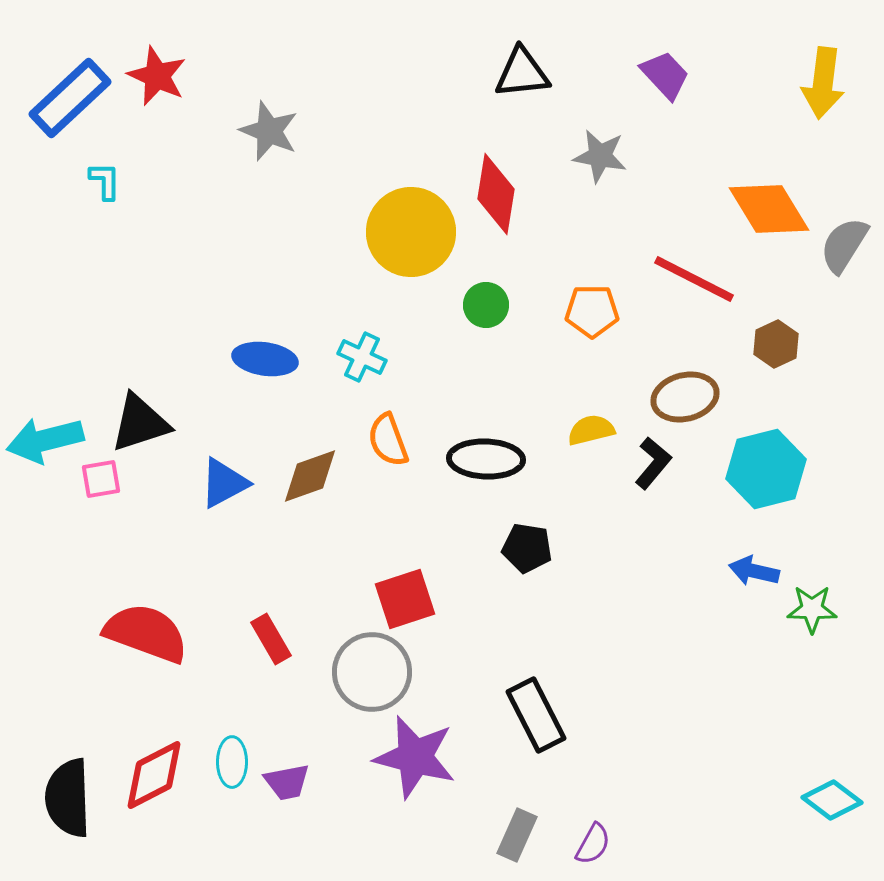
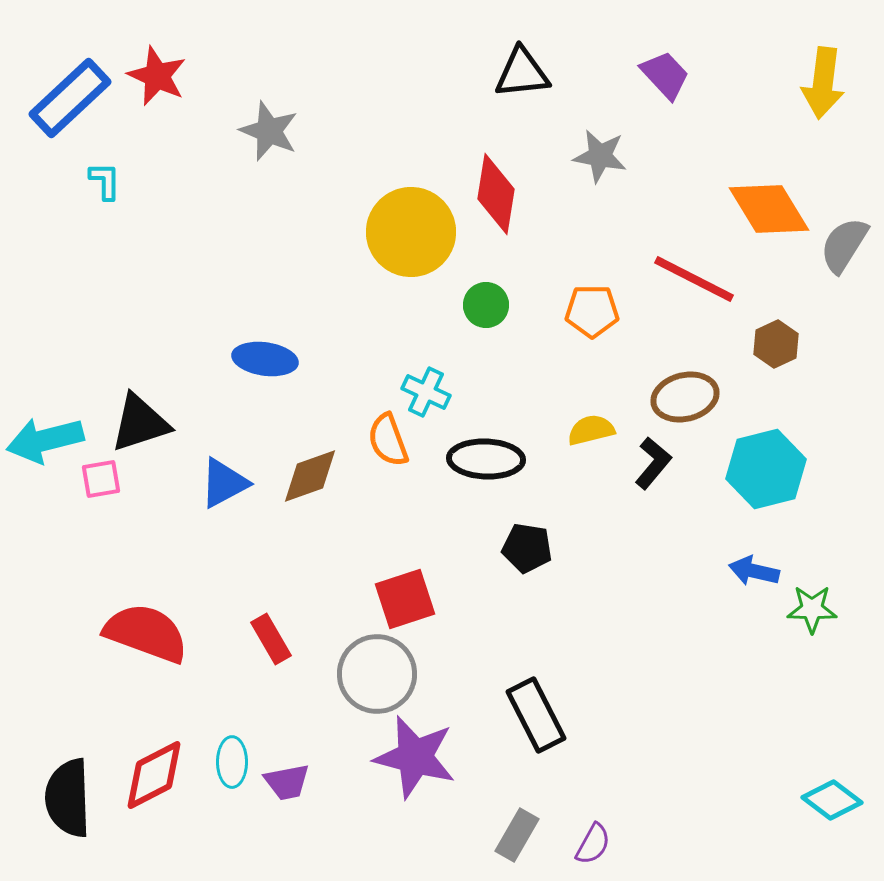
cyan cross at (362, 357): moved 64 px right, 35 px down
gray circle at (372, 672): moved 5 px right, 2 px down
gray rectangle at (517, 835): rotated 6 degrees clockwise
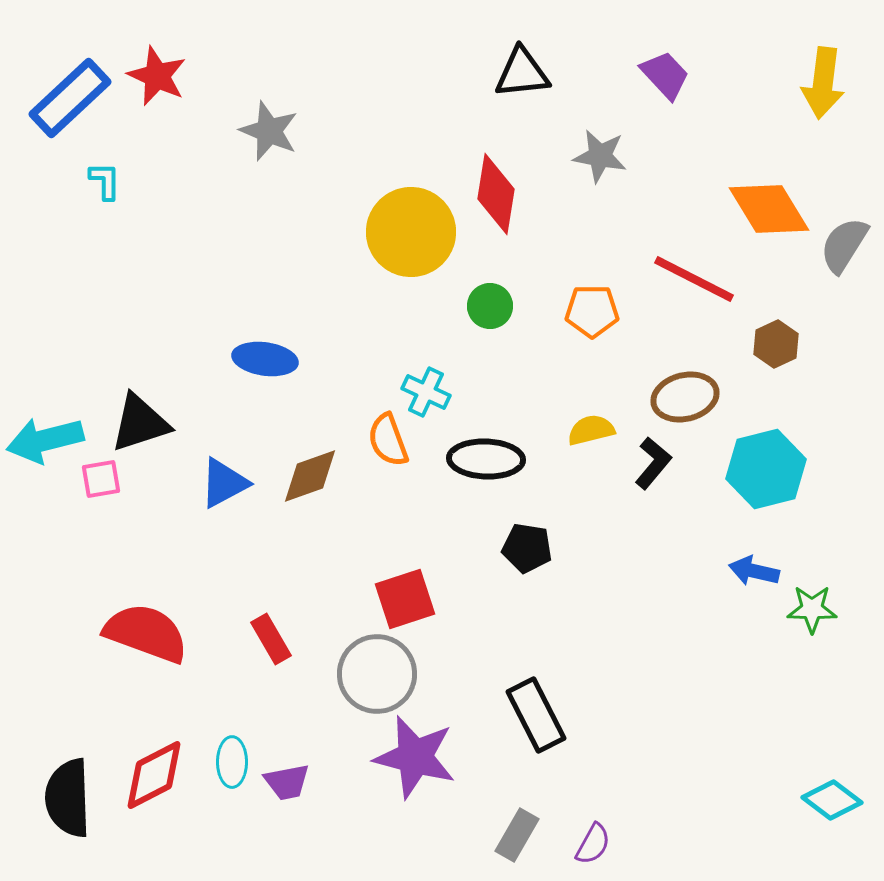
green circle at (486, 305): moved 4 px right, 1 px down
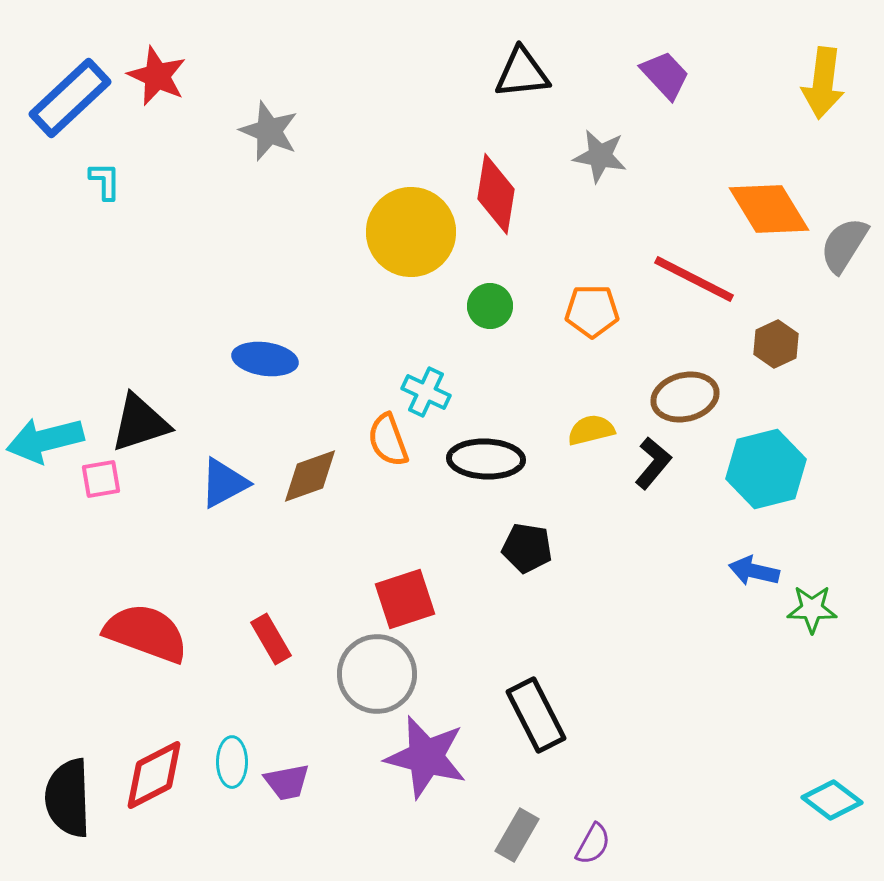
purple star at (415, 757): moved 11 px right
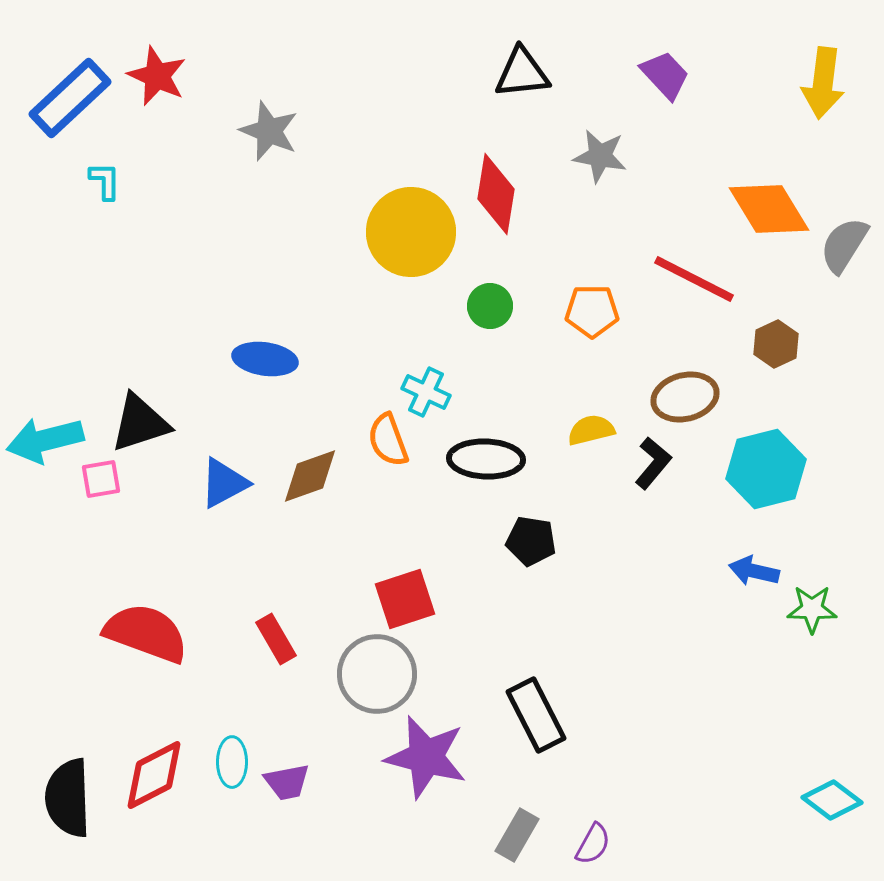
black pentagon at (527, 548): moved 4 px right, 7 px up
red rectangle at (271, 639): moved 5 px right
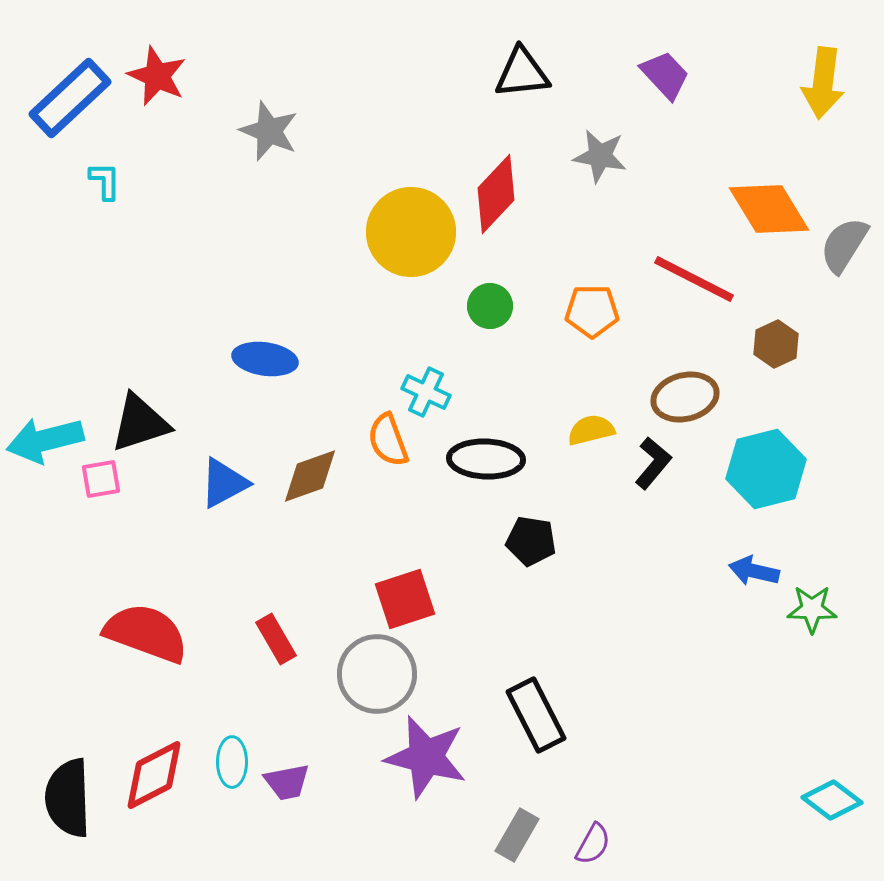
red diamond at (496, 194): rotated 34 degrees clockwise
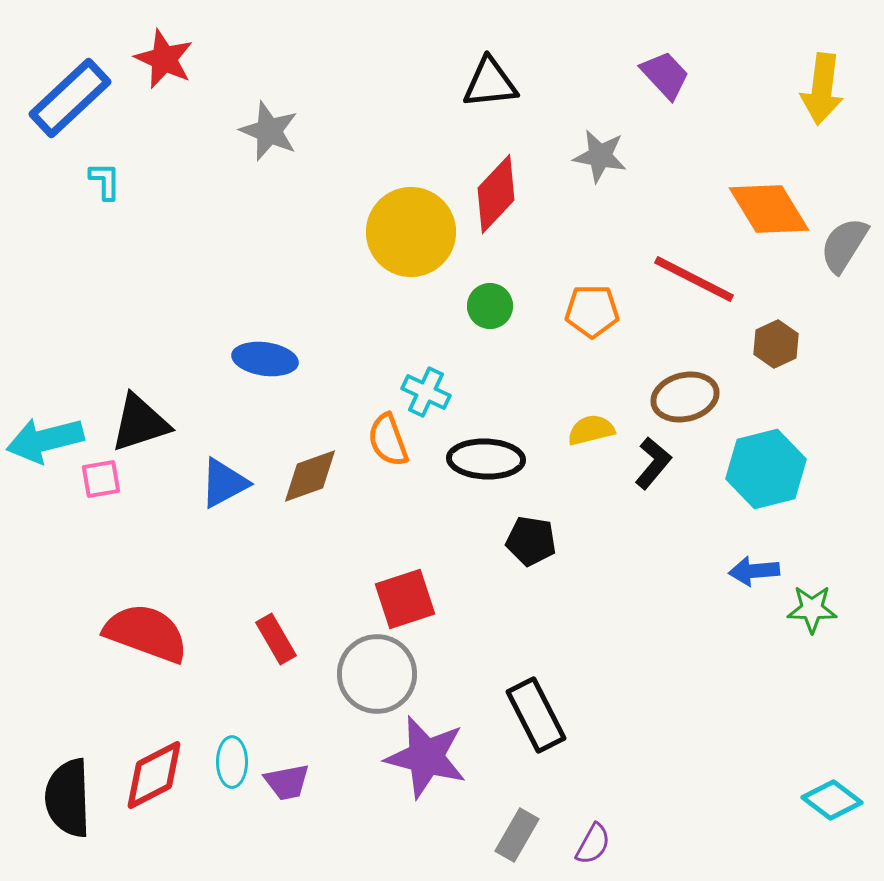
black triangle at (522, 73): moved 32 px left, 10 px down
red star at (157, 76): moved 7 px right, 17 px up
yellow arrow at (823, 83): moved 1 px left, 6 px down
blue arrow at (754, 571): rotated 18 degrees counterclockwise
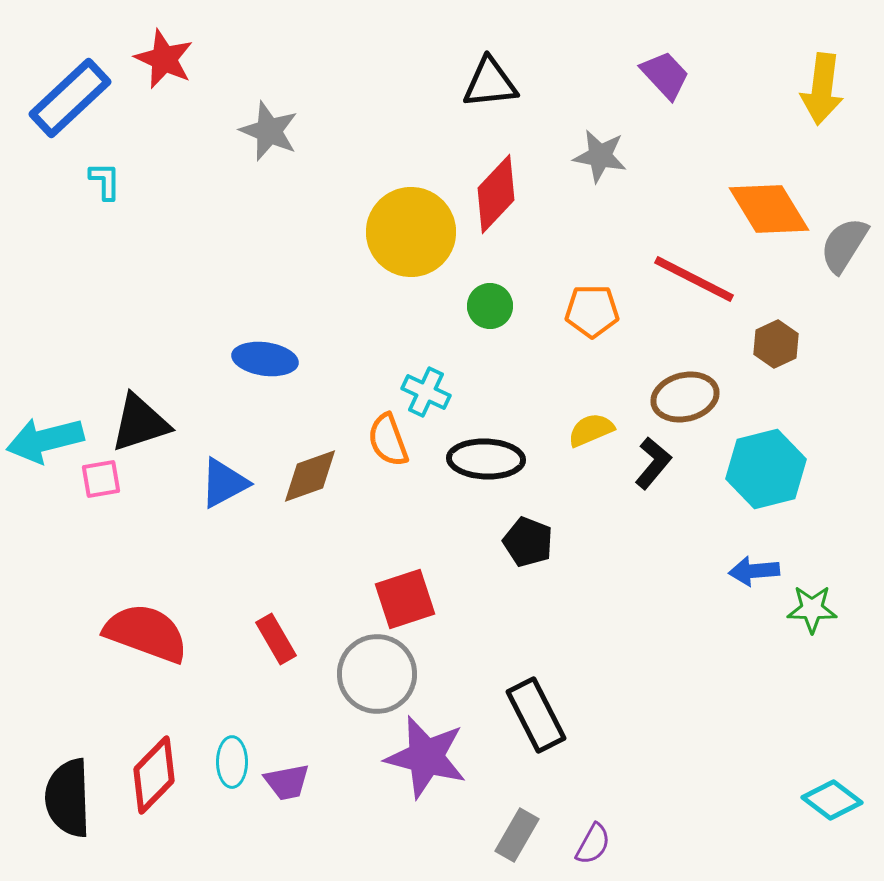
yellow semicircle at (591, 430): rotated 9 degrees counterclockwise
black pentagon at (531, 541): moved 3 px left, 1 px down; rotated 12 degrees clockwise
red diamond at (154, 775): rotated 18 degrees counterclockwise
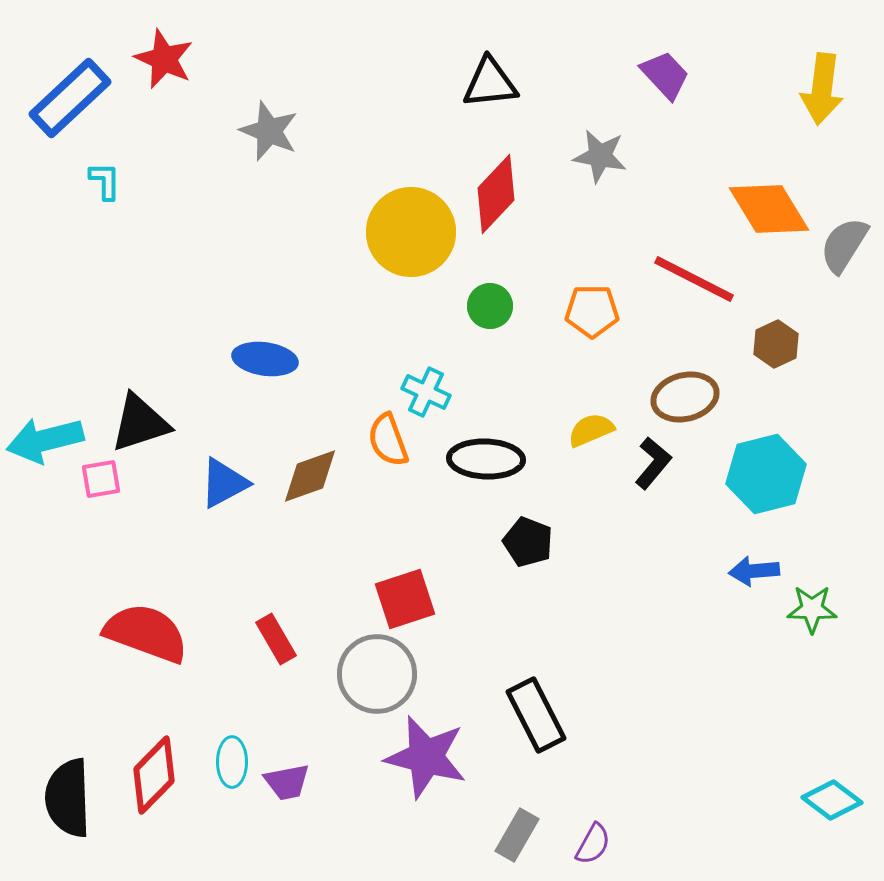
cyan hexagon at (766, 469): moved 5 px down
